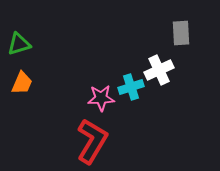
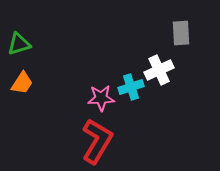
orange trapezoid: rotated 10 degrees clockwise
red L-shape: moved 5 px right
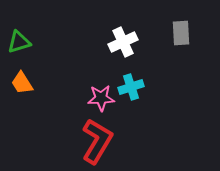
green triangle: moved 2 px up
white cross: moved 36 px left, 28 px up
orange trapezoid: rotated 115 degrees clockwise
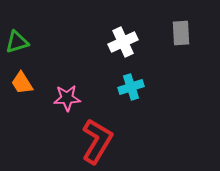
green triangle: moved 2 px left
pink star: moved 34 px left
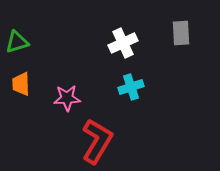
white cross: moved 1 px down
orange trapezoid: moved 1 px left, 1 px down; rotated 30 degrees clockwise
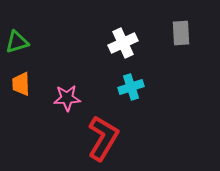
red L-shape: moved 6 px right, 3 px up
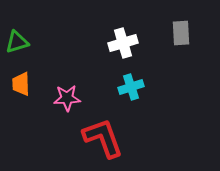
white cross: rotated 8 degrees clockwise
red L-shape: rotated 51 degrees counterclockwise
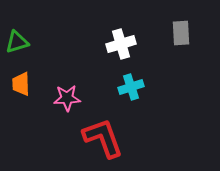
white cross: moved 2 px left, 1 px down
